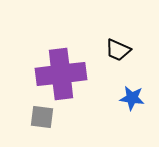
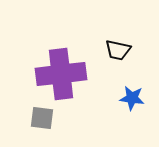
black trapezoid: rotated 12 degrees counterclockwise
gray square: moved 1 px down
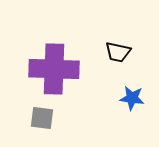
black trapezoid: moved 2 px down
purple cross: moved 7 px left, 5 px up; rotated 9 degrees clockwise
